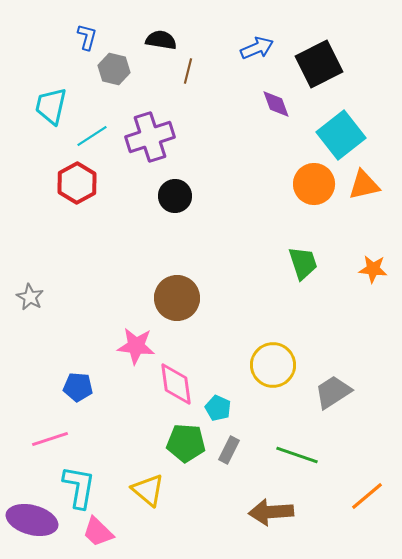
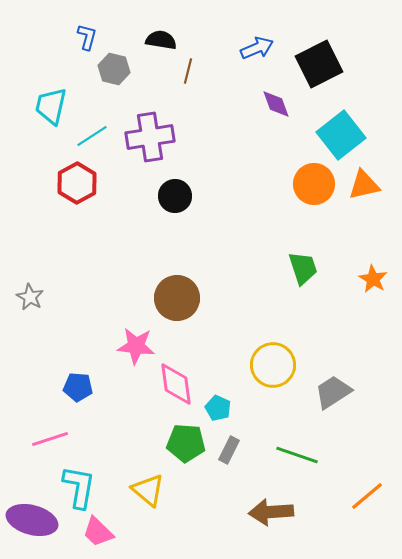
purple cross: rotated 9 degrees clockwise
green trapezoid: moved 5 px down
orange star: moved 10 px down; rotated 24 degrees clockwise
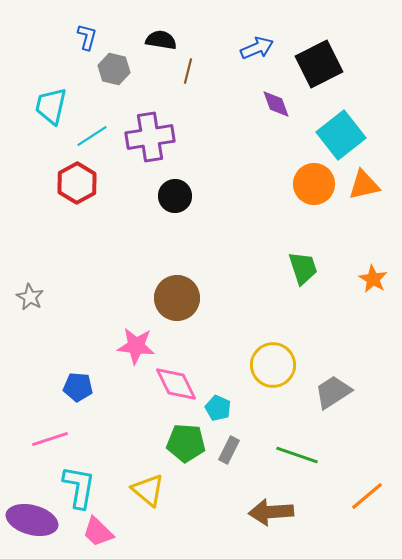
pink diamond: rotated 18 degrees counterclockwise
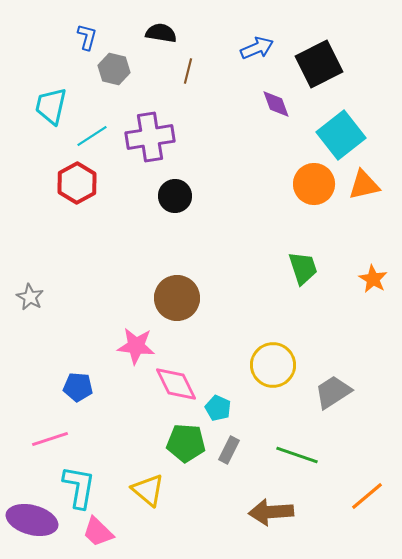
black semicircle: moved 7 px up
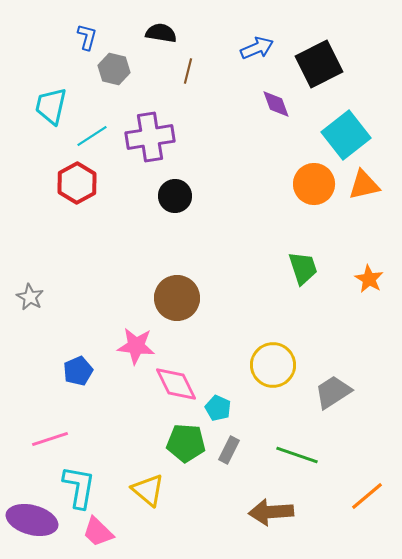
cyan square: moved 5 px right
orange star: moved 4 px left
blue pentagon: moved 16 px up; rotated 28 degrees counterclockwise
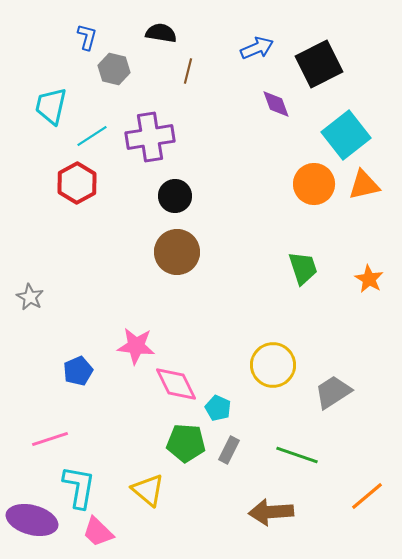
brown circle: moved 46 px up
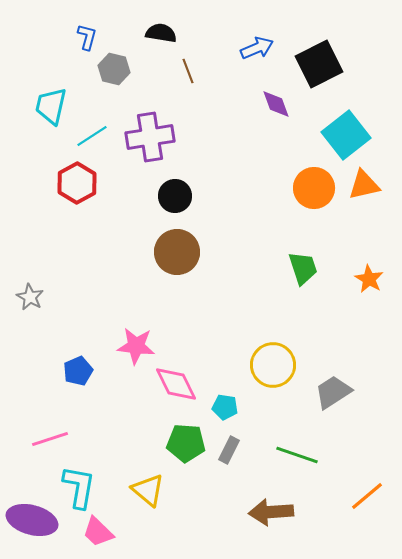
brown line: rotated 35 degrees counterclockwise
orange circle: moved 4 px down
cyan pentagon: moved 7 px right, 1 px up; rotated 15 degrees counterclockwise
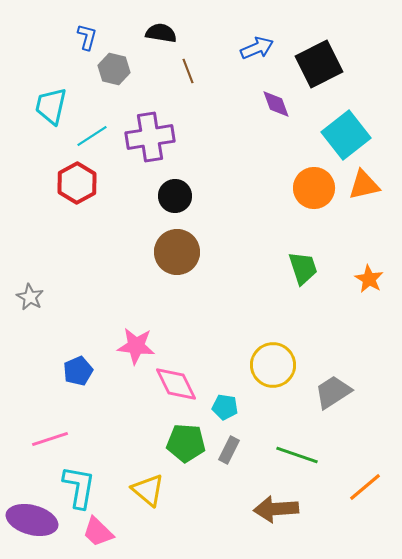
orange line: moved 2 px left, 9 px up
brown arrow: moved 5 px right, 3 px up
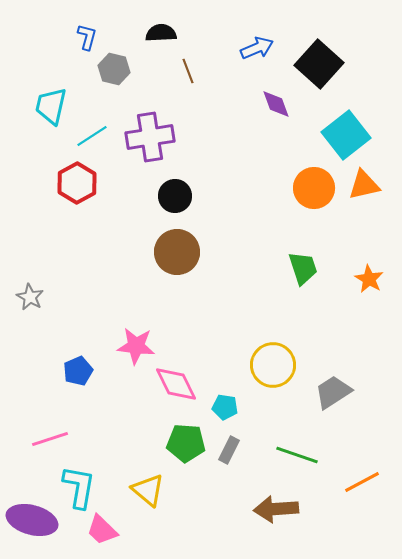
black semicircle: rotated 12 degrees counterclockwise
black square: rotated 21 degrees counterclockwise
orange line: moved 3 px left, 5 px up; rotated 12 degrees clockwise
pink trapezoid: moved 4 px right, 2 px up
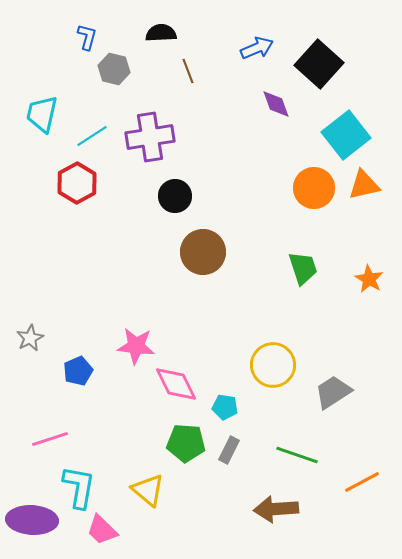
cyan trapezoid: moved 9 px left, 8 px down
brown circle: moved 26 px right
gray star: moved 41 px down; rotated 16 degrees clockwise
purple ellipse: rotated 12 degrees counterclockwise
